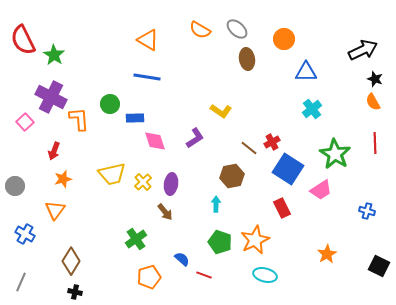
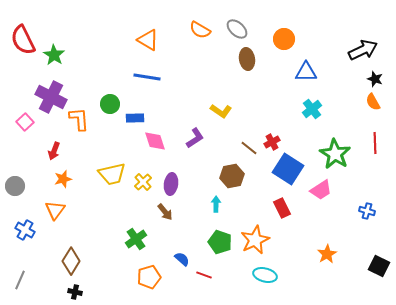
blue cross at (25, 234): moved 4 px up
gray line at (21, 282): moved 1 px left, 2 px up
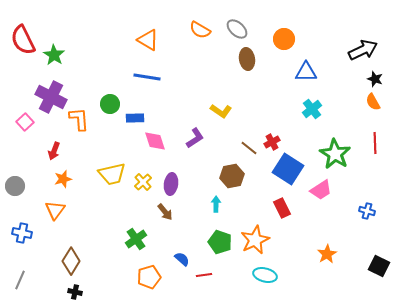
blue cross at (25, 230): moved 3 px left, 3 px down; rotated 18 degrees counterclockwise
red line at (204, 275): rotated 28 degrees counterclockwise
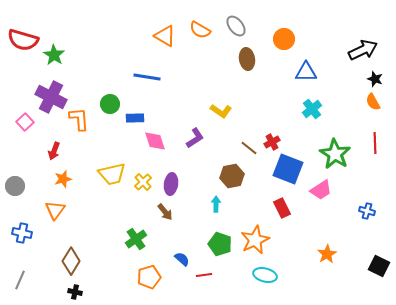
gray ellipse at (237, 29): moved 1 px left, 3 px up; rotated 10 degrees clockwise
red semicircle at (23, 40): rotated 48 degrees counterclockwise
orange triangle at (148, 40): moved 17 px right, 4 px up
blue square at (288, 169): rotated 12 degrees counterclockwise
green pentagon at (220, 242): moved 2 px down
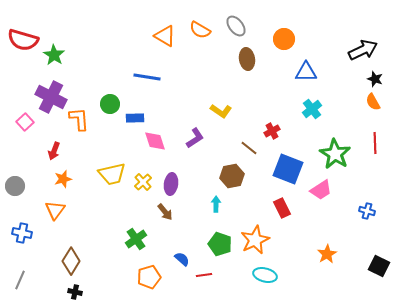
red cross at (272, 142): moved 11 px up
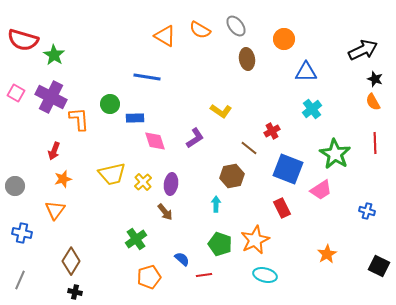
pink square at (25, 122): moved 9 px left, 29 px up; rotated 18 degrees counterclockwise
